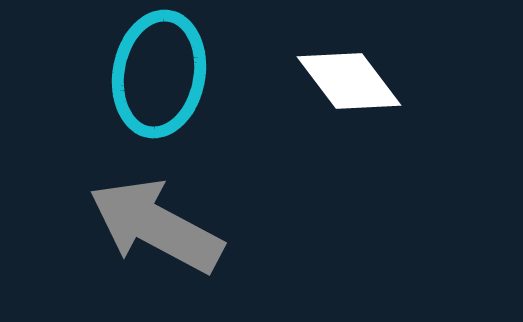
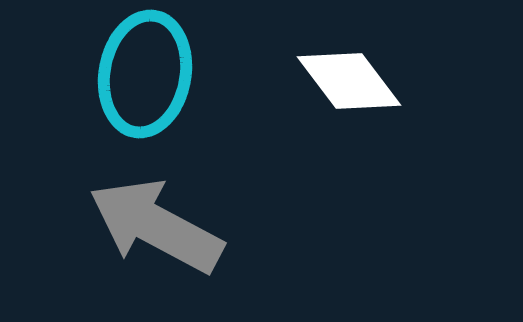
cyan ellipse: moved 14 px left
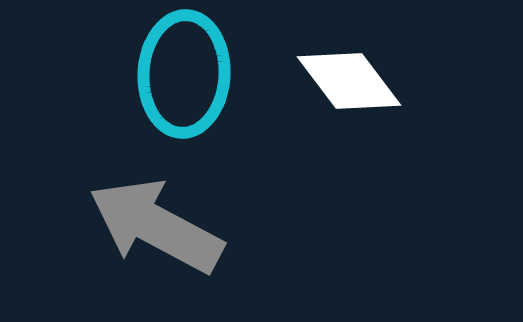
cyan ellipse: moved 39 px right; rotated 7 degrees counterclockwise
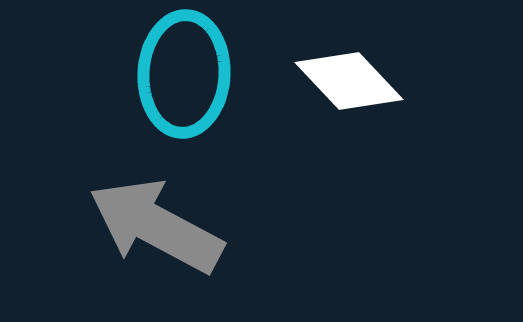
white diamond: rotated 6 degrees counterclockwise
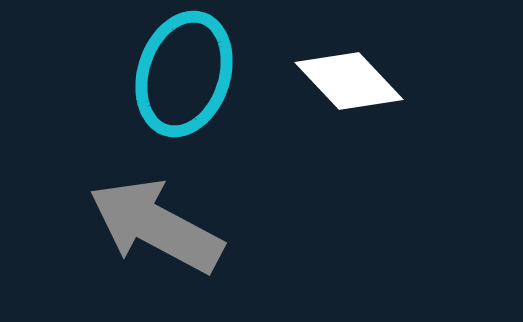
cyan ellipse: rotated 15 degrees clockwise
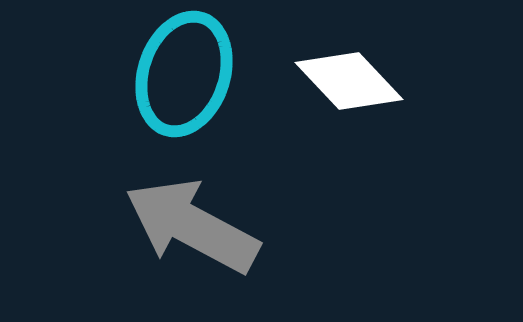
gray arrow: moved 36 px right
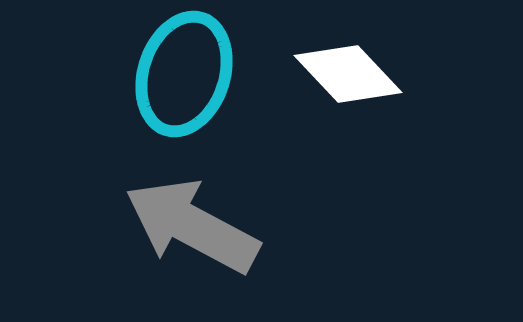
white diamond: moved 1 px left, 7 px up
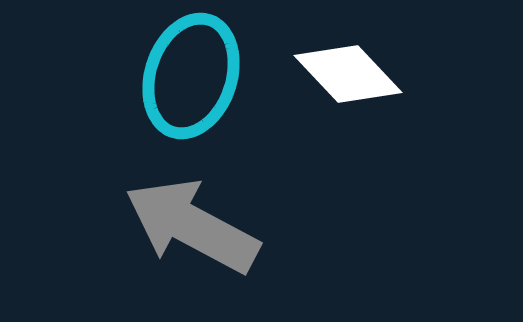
cyan ellipse: moved 7 px right, 2 px down
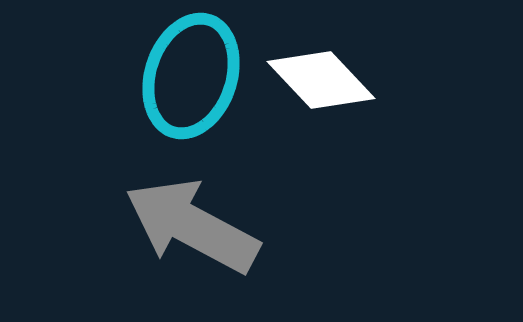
white diamond: moved 27 px left, 6 px down
